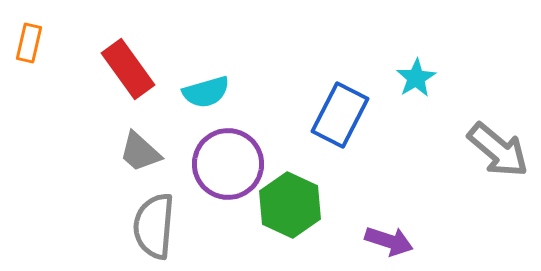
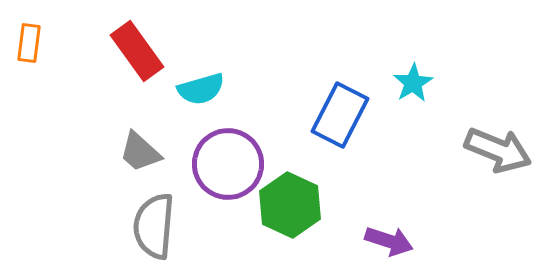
orange rectangle: rotated 6 degrees counterclockwise
red rectangle: moved 9 px right, 18 px up
cyan star: moved 3 px left, 5 px down
cyan semicircle: moved 5 px left, 3 px up
gray arrow: rotated 18 degrees counterclockwise
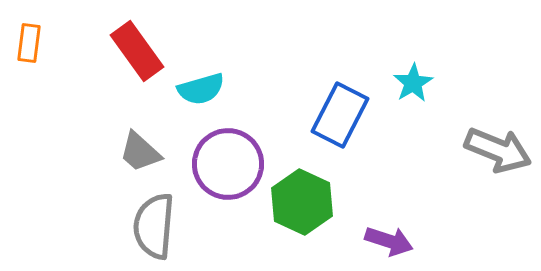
green hexagon: moved 12 px right, 3 px up
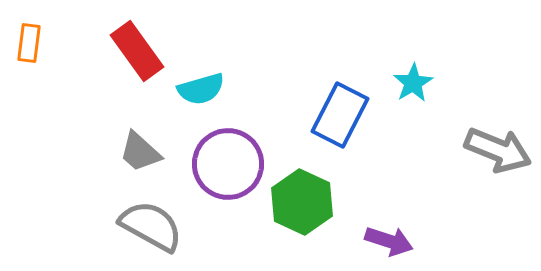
gray semicircle: moved 3 px left; rotated 114 degrees clockwise
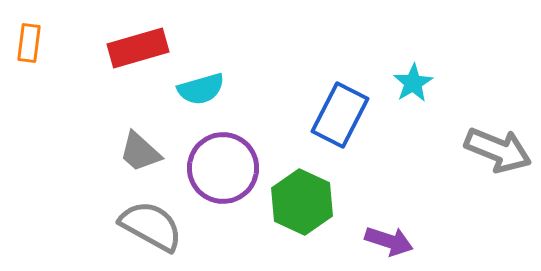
red rectangle: moved 1 px right, 3 px up; rotated 70 degrees counterclockwise
purple circle: moved 5 px left, 4 px down
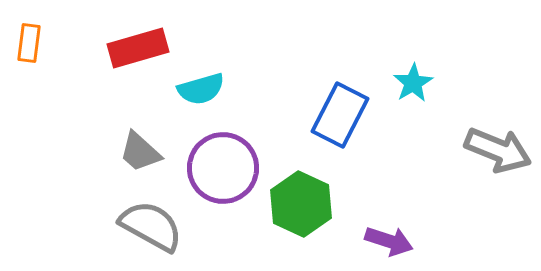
green hexagon: moved 1 px left, 2 px down
